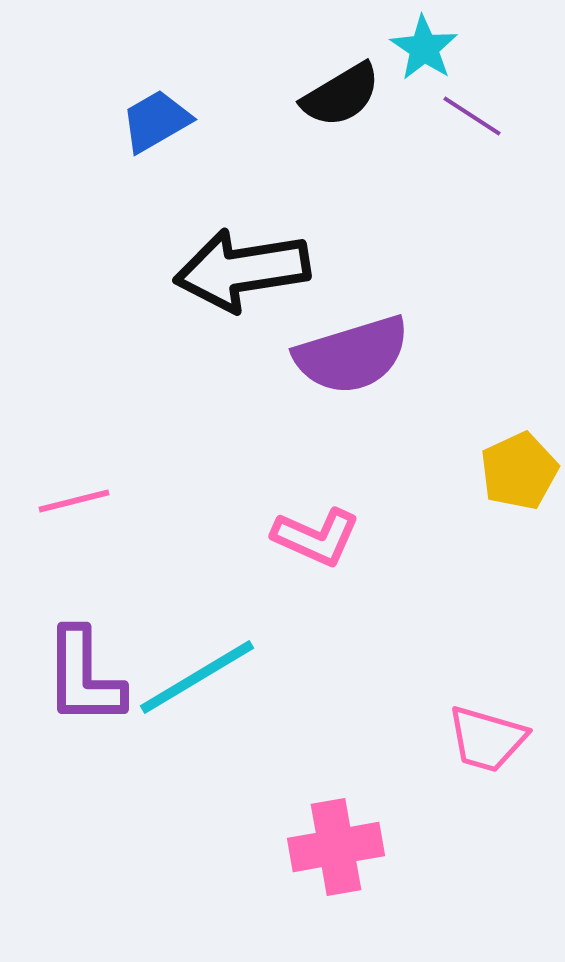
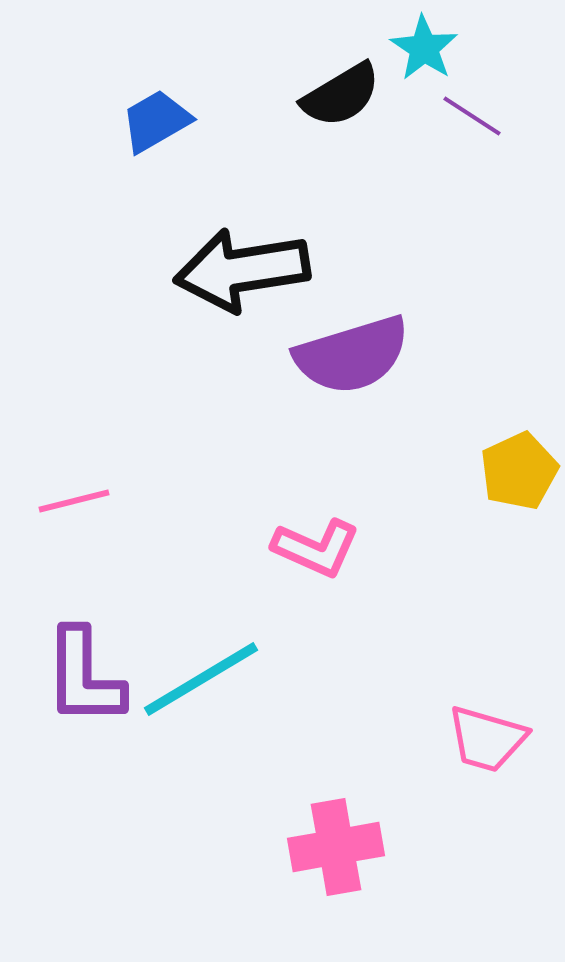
pink L-shape: moved 11 px down
cyan line: moved 4 px right, 2 px down
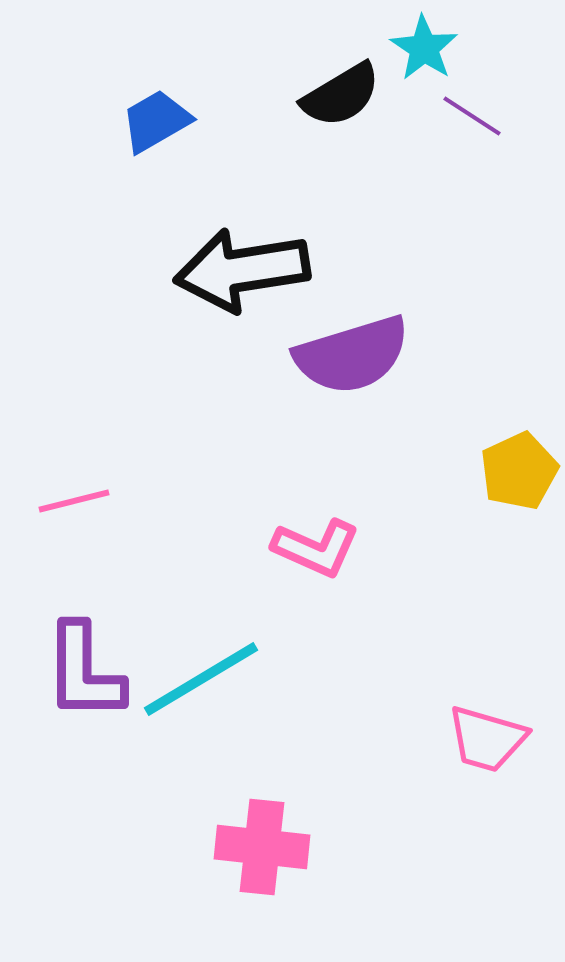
purple L-shape: moved 5 px up
pink cross: moved 74 px left; rotated 16 degrees clockwise
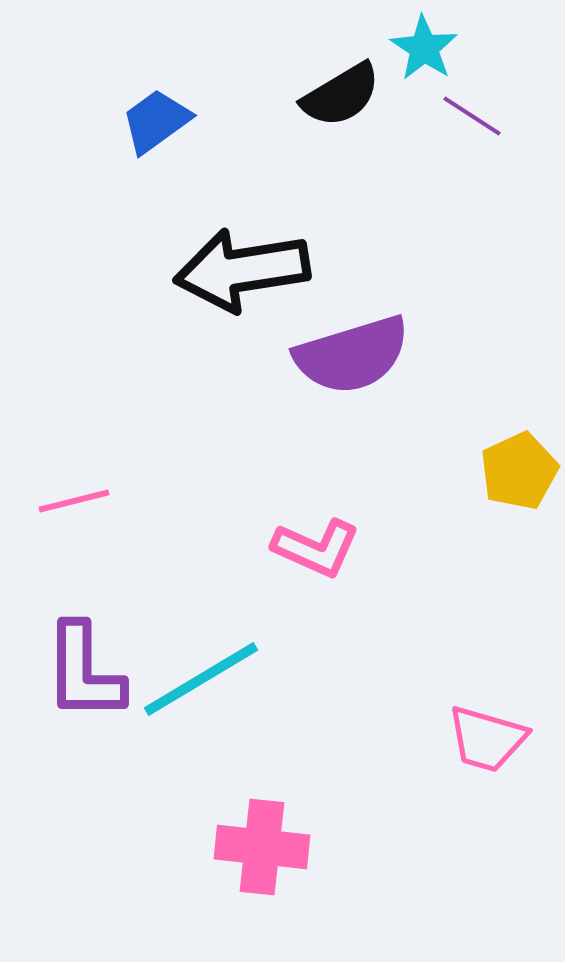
blue trapezoid: rotated 6 degrees counterclockwise
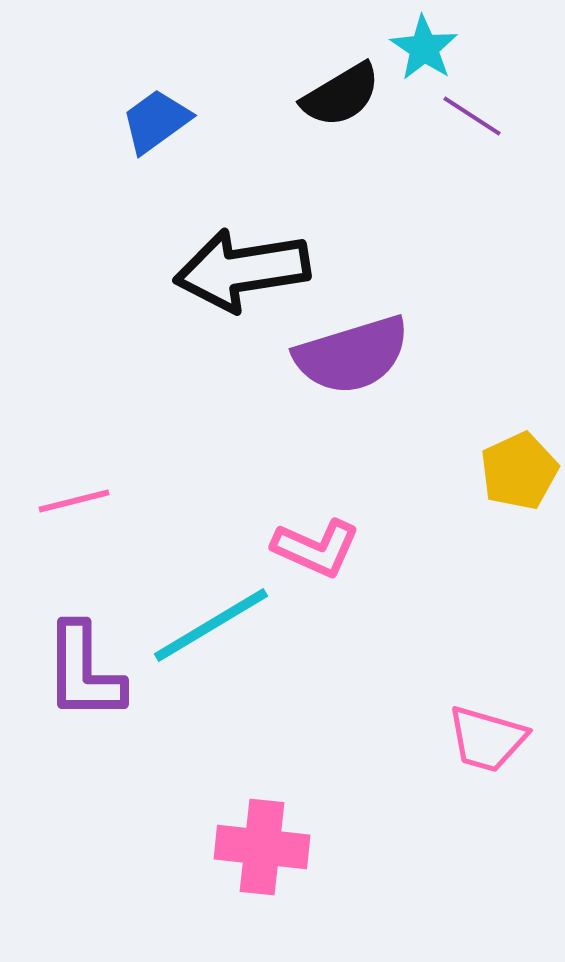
cyan line: moved 10 px right, 54 px up
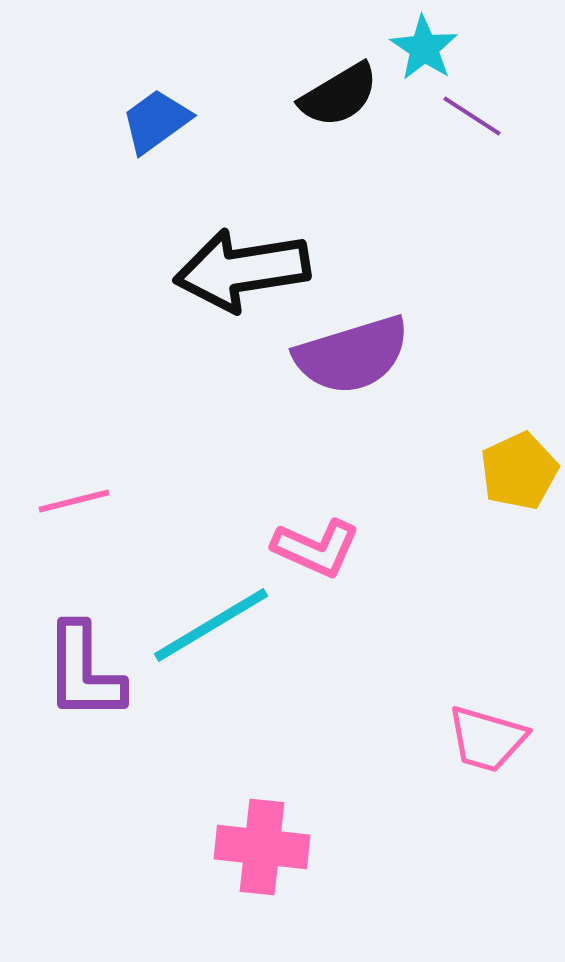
black semicircle: moved 2 px left
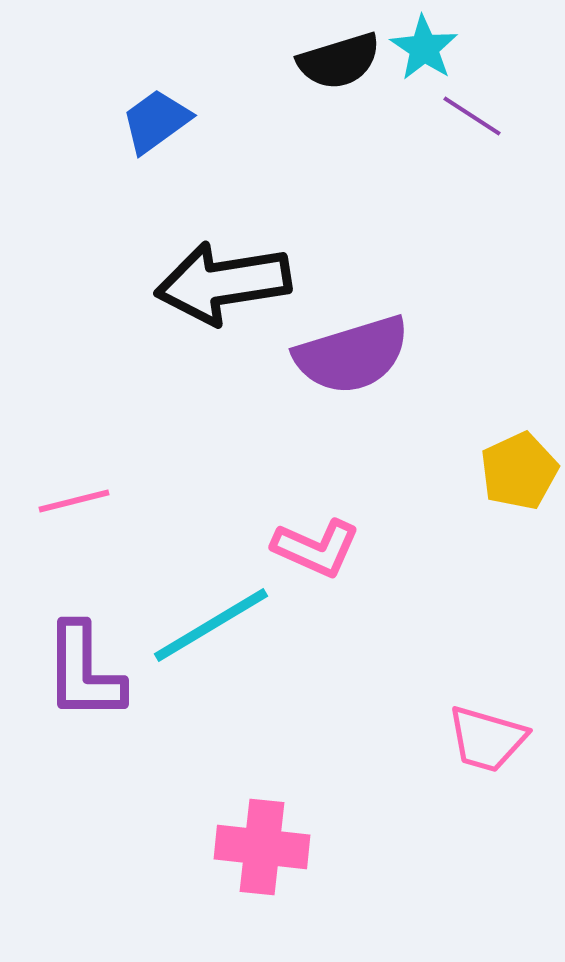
black semicircle: moved 34 px up; rotated 14 degrees clockwise
black arrow: moved 19 px left, 13 px down
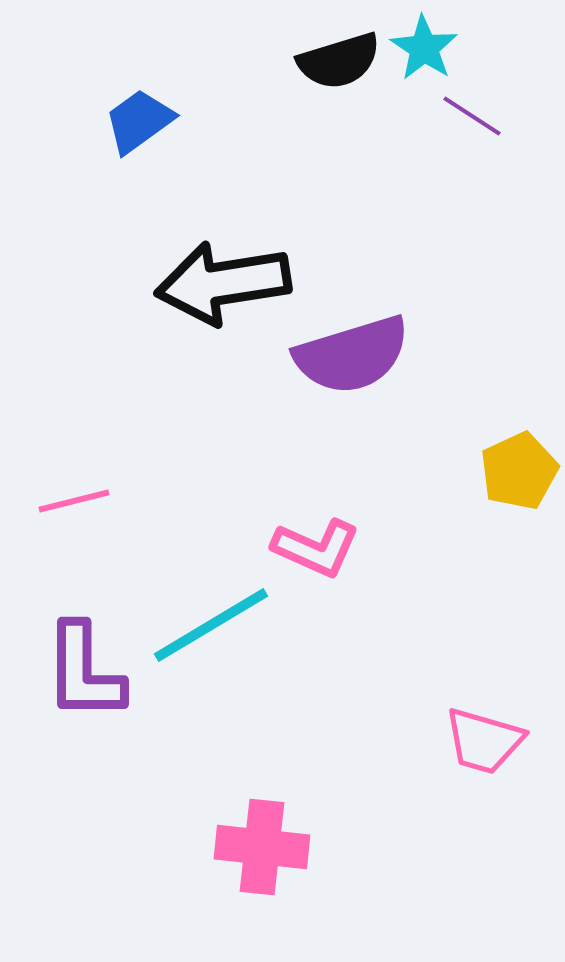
blue trapezoid: moved 17 px left
pink trapezoid: moved 3 px left, 2 px down
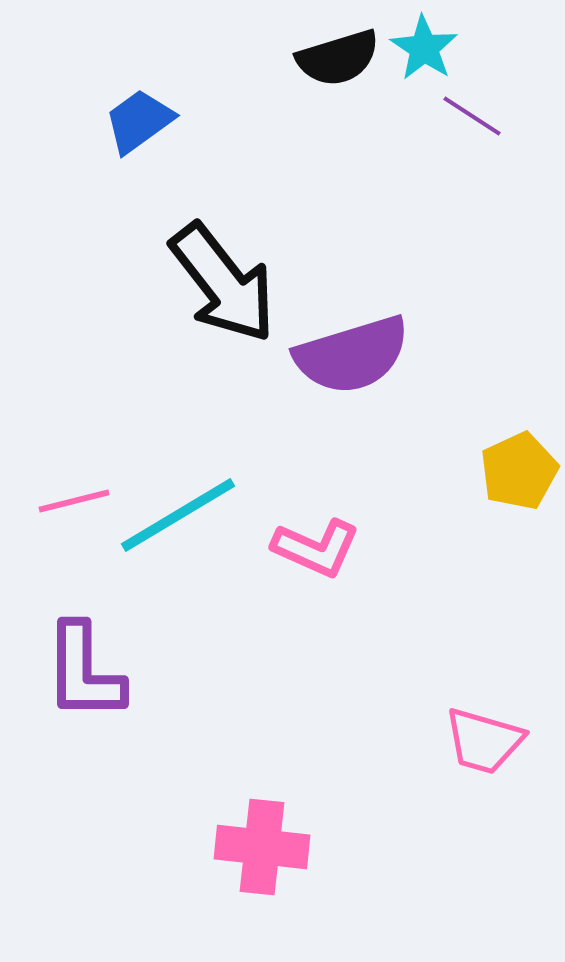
black semicircle: moved 1 px left, 3 px up
black arrow: rotated 119 degrees counterclockwise
cyan line: moved 33 px left, 110 px up
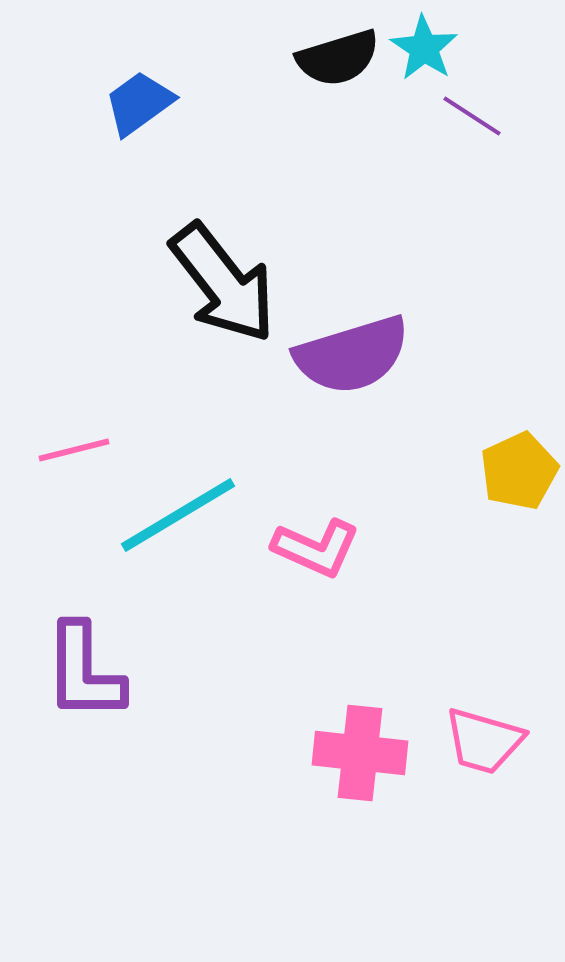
blue trapezoid: moved 18 px up
pink line: moved 51 px up
pink cross: moved 98 px right, 94 px up
